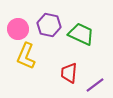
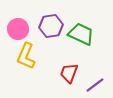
purple hexagon: moved 2 px right, 1 px down; rotated 20 degrees counterclockwise
red trapezoid: rotated 15 degrees clockwise
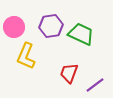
pink circle: moved 4 px left, 2 px up
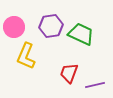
purple line: rotated 24 degrees clockwise
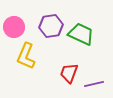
purple line: moved 1 px left, 1 px up
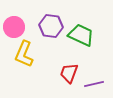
purple hexagon: rotated 15 degrees clockwise
green trapezoid: moved 1 px down
yellow L-shape: moved 2 px left, 2 px up
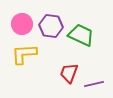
pink circle: moved 8 px right, 3 px up
yellow L-shape: rotated 64 degrees clockwise
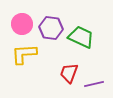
purple hexagon: moved 2 px down
green trapezoid: moved 2 px down
